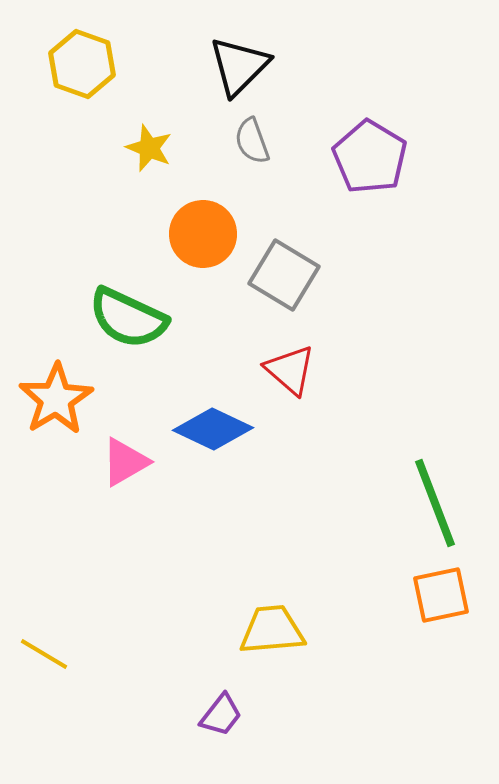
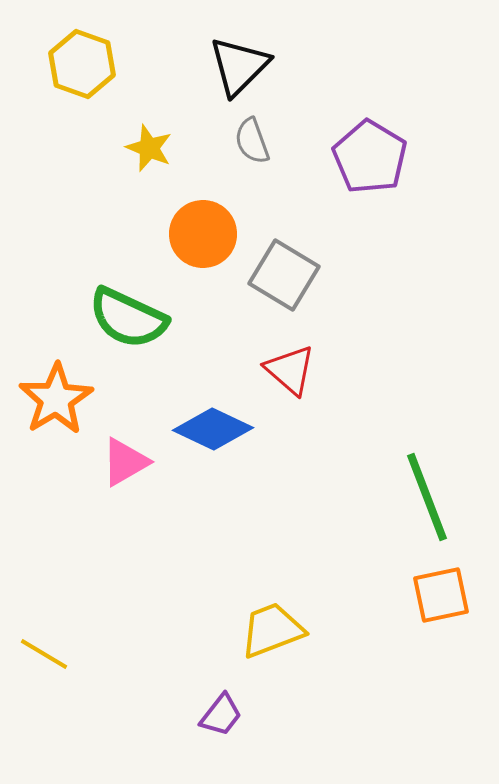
green line: moved 8 px left, 6 px up
yellow trapezoid: rotated 16 degrees counterclockwise
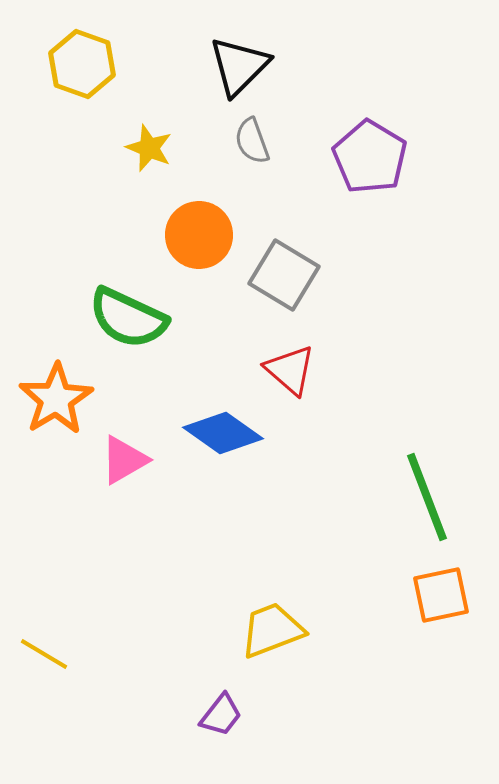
orange circle: moved 4 px left, 1 px down
blue diamond: moved 10 px right, 4 px down; rotated 10 degrees clockwise
pink triangle: moved 1 px left, 2 px up
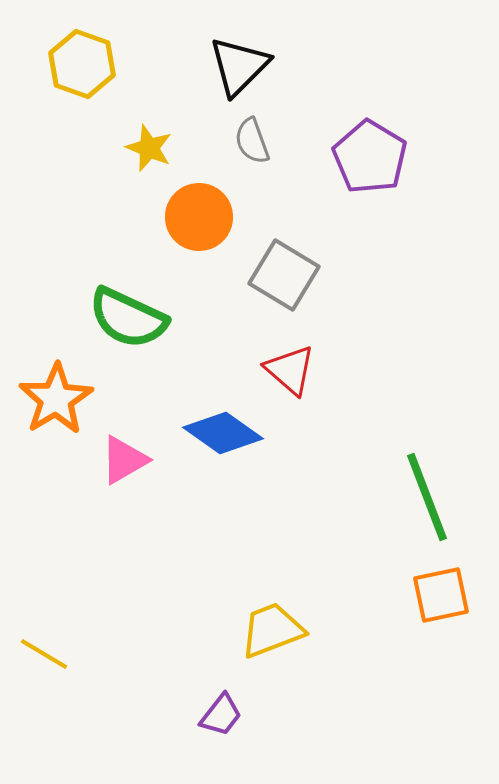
orange circle: moved 18 px up
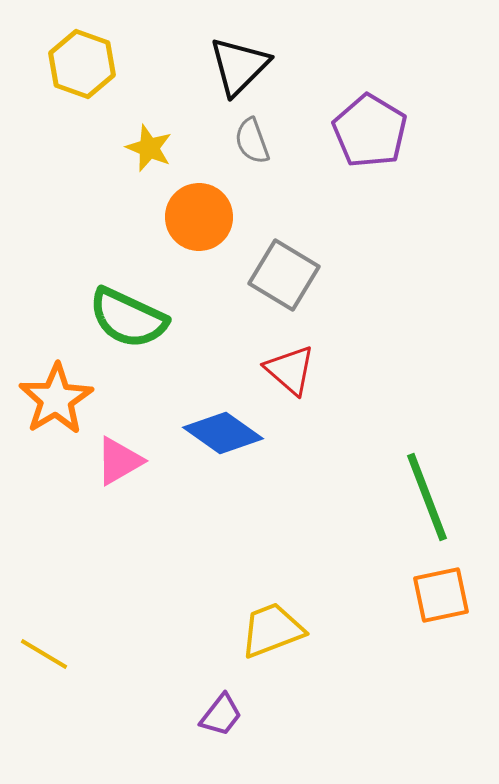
purple pentagon: moved 26 px up
pink triangle: moved 5 px left, 1 px down
